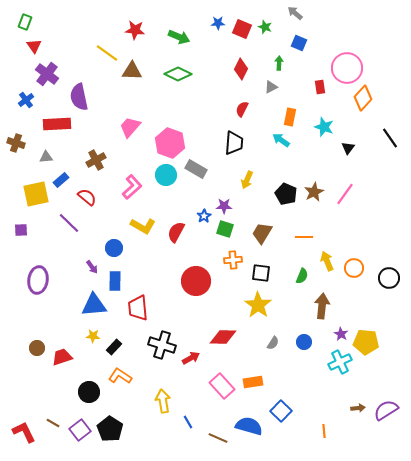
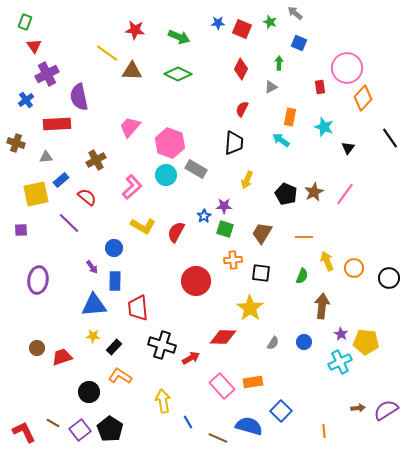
green star at (265, 27): moved 5 px right, 5 px up
purple cross at (47, 74): rotated 25 degrees clockwise
yellow star at (258, 305): moved 8 px left, 3 px down
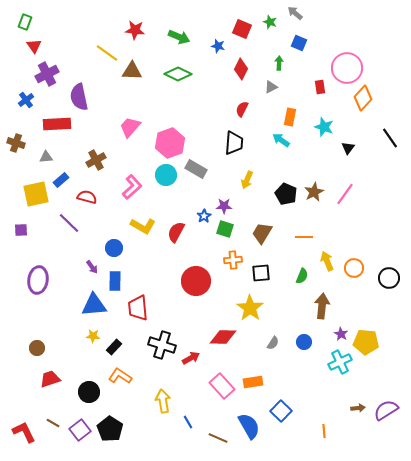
blue star at (218, 23): moved 23 px down; rotated 16 degrees clockwise
pink hexagon at (170, 143): rotated 20 degrees clockwise
red semicircle at (87, 197): rotated 24 degrees counterclockwise
black square at (261, 273): rotated 12 degrees counterclockwise
red trapezoid at (62, 357): moved 12 px left, 22 px down
blue semicircle at (249, 426): rotated 44 degrees clockwise
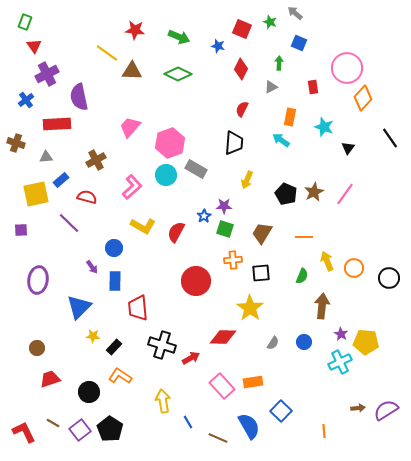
red rectangle at (320, 87): moved 7 px left
blue triangle at (94, 305): moved 15 px left, 2 px down; rotated 40 degrees counterclockwise
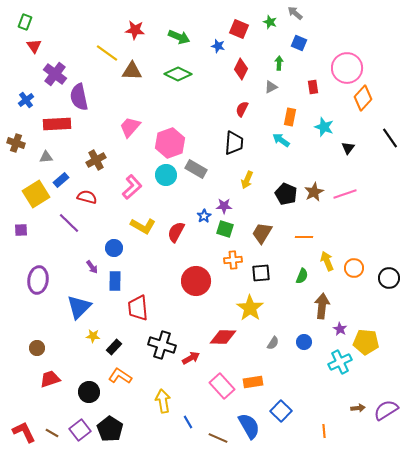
red square at (242, 29): moved 3 px left
purple cross at (47, 74): moved 8 px right; rotated 25 degrees counterclockwise
yellow square at (36, 194): rotated 20 degrees counterclockwise
pink line at (345, 194): rotated 35 degrees clockwise
purple star at (341, 334): moved 1 px left, 5 px up
brown line at (53, 423): moved 1 px left, 10 px down
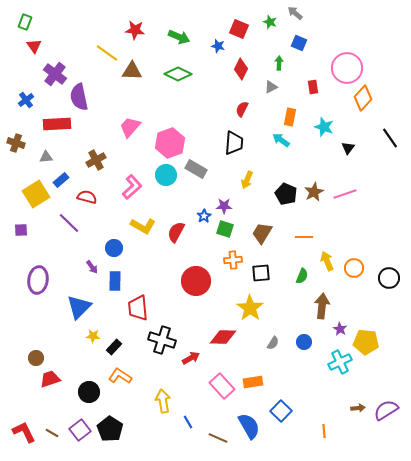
black cross at (162, 345): moved 5 px up
brown circle at (37, 348): moved 1 px left, 10 px down
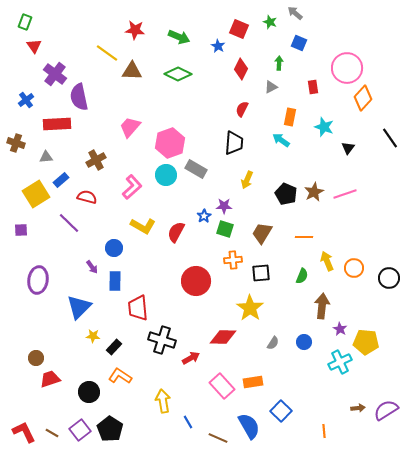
blue star at (218, 46): rotated 16 degrees clockwise
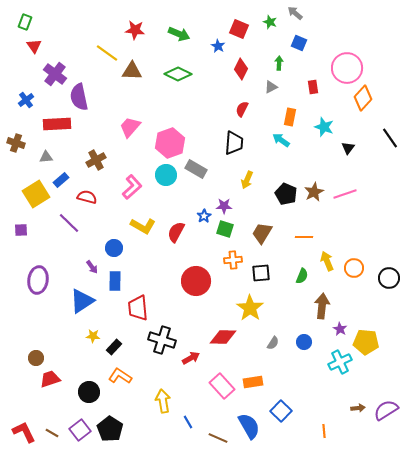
green arrow at (179, 37): moved 3 px up
blue triangle at (79, 307): moved 3 px right, 6 px up; rotated 12 degrees clockwise
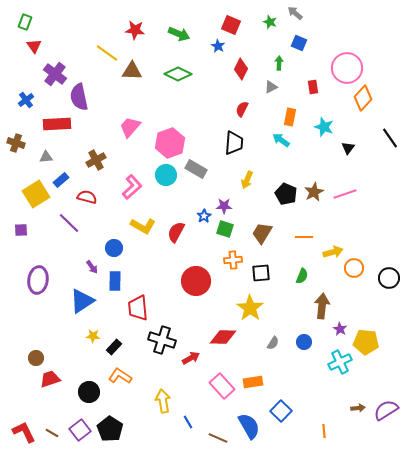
red square at (239, 29): moved 8 px left, 4 px up
yellow arrow at (327, 261): moved 6 px right, 9 px up; rotated 96 degrees clockwise
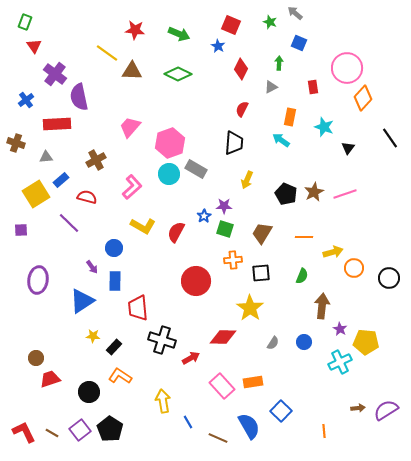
cyan circle at (166, 175): moved 3 px right, 1 px up
